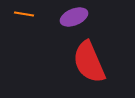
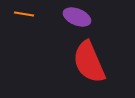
purple ellipse: moved 3 px right; rotated 44 degrees clockwise
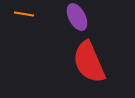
purple ellipse: rotated 40 degrees clockwise
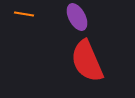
red semicircle: moved 2 px left, 1 px up
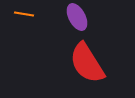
red semicircle: moved 2 px down; rotated 9 degrees counterclockwise
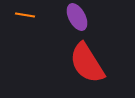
orange line: moved 1 px right, 1 px down
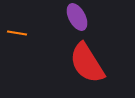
orange line: moved 8 px left, 18 px down
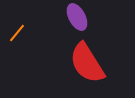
orange line: rotated 60 degrees counterclockwise
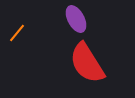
purple ellipse: moved 1 px left, 2 px down
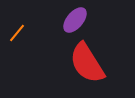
purple ellipse: moved 1 px left, 1 px down; rotated 68 degrees clockwise
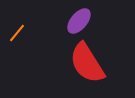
purple ellipse: moved 4 px right, 1 px down
